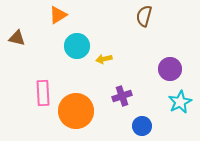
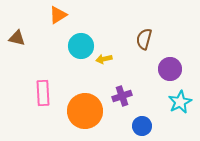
brown semicircle: moved 23 px down
cyan circle: moved 4 px right
orange circle: moved 9 px right
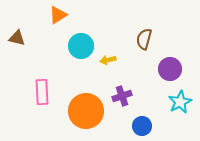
yellow arrow: moved 4 px right, 1 px down
pink rectangle: moved 1 px left, 1 px up
orange circle: moved 1 px right
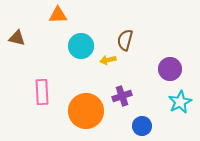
orange triangle: rotated 30 degrees clockwise
brown semicircle: moved 19 px left, 1 px down
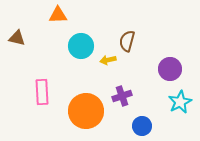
brown semicircle: moved 2 px right, 1 px down
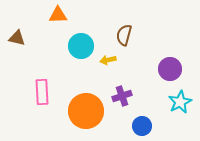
brown semicircle: moved 3 px left, 6 px up
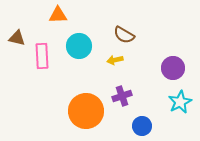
brown semicircle: rotated 75 degrees counterclockwise
cyan circle: moved 2 px left
yellow arrow: moved 7 px right
purple circle: moved 3 px right, 1 px up
pink rectangle: moved 36 px up
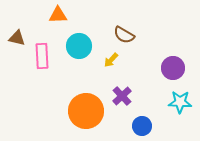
yellow arrow: moved 4 px left; rotated 35 degrees counterclockwise
purple cross: rotated 24 degrees counterclockwise
cyan star: rotated 30 degrees clockwise
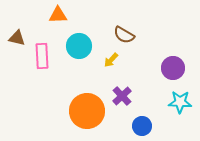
orange circle: moved 1 px right
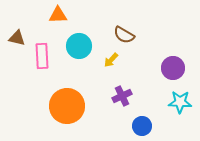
purple cross: rotated 18 degrees clockwise
orange circle: moved 20 px left, 5 px up
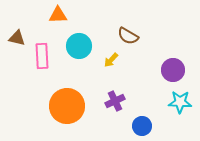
brown semicircle: moved 4 px right, 1 px down
purple circle: moved 2 px down
purple cross: moved 7 px left, 5 px down
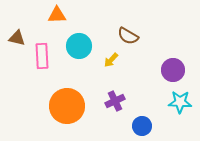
orange triangle: moved 1 px left
